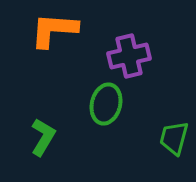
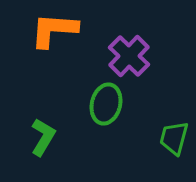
purple cross: rotated 33 degrees counterclockwise
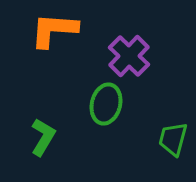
green trapezoid: moved 1 px left, 1 px down
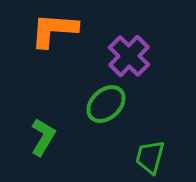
green ellipse: rotated 33 degrees clockwise
green trapezoid: moved 23 px left, 18 px down
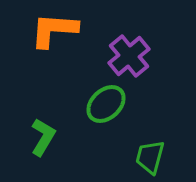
purple cross: rotated 6 degrees clockwise
